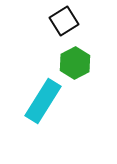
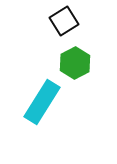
cyan rectangle: moved 1 px left, 1 px down
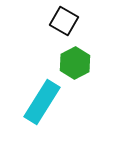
black square: rotated 28 degrees counterclockwise
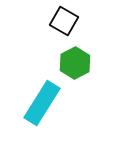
cyan rectangle: moved 1 px down
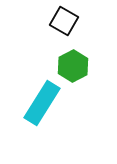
green hexagon: moved 2 px left, 3 px down
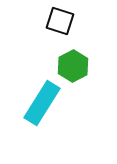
black square: moved 4 px left; rotated 12 degrees counterclockwise
